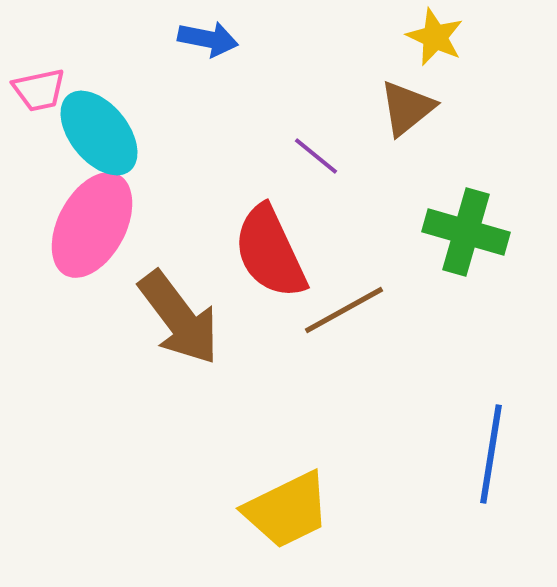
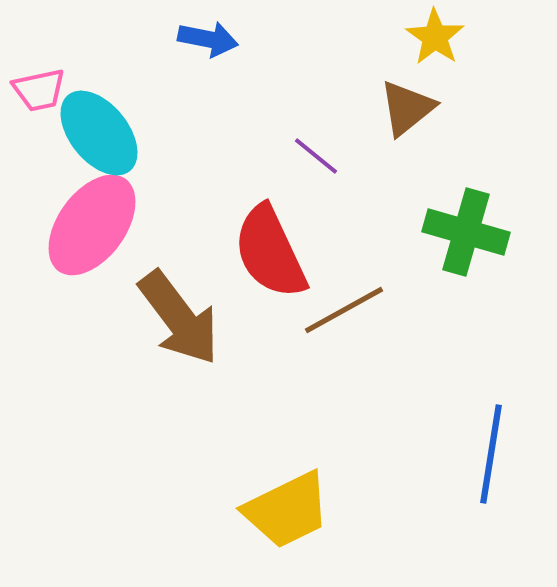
yellow star: rotated 10 degrees clockwise
pink ellipse: rotated 8 degrees clockwise
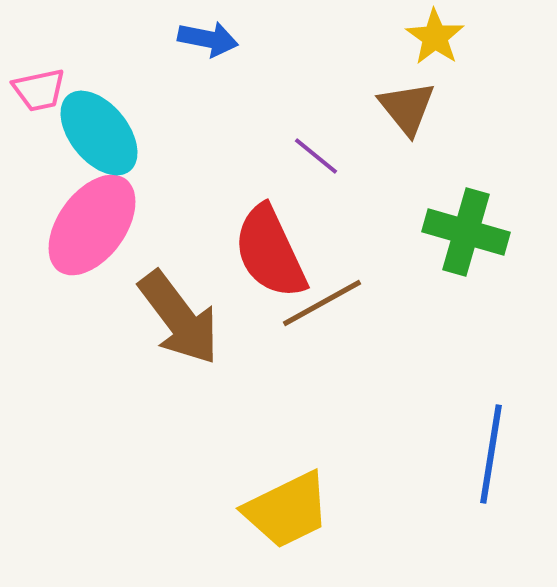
brown triangle: rotated 30 degrees counterclockwise
brown line: moved 22 px left, 7 px up
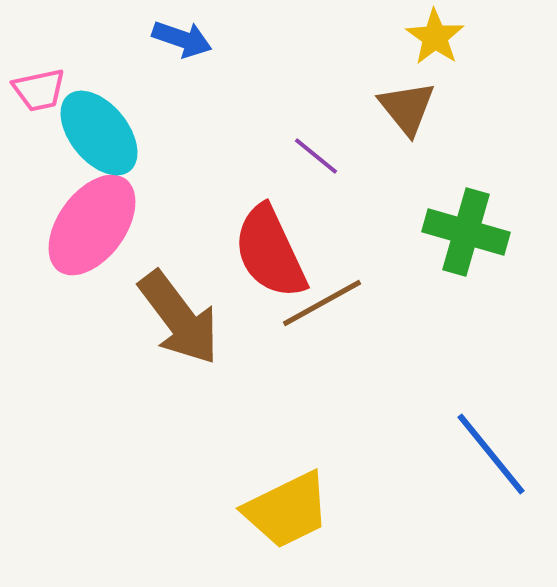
blue arrow: moved 26 px left; rotated 8 degrees clockwise
blue line: rotated 48 degrees counterclockwise
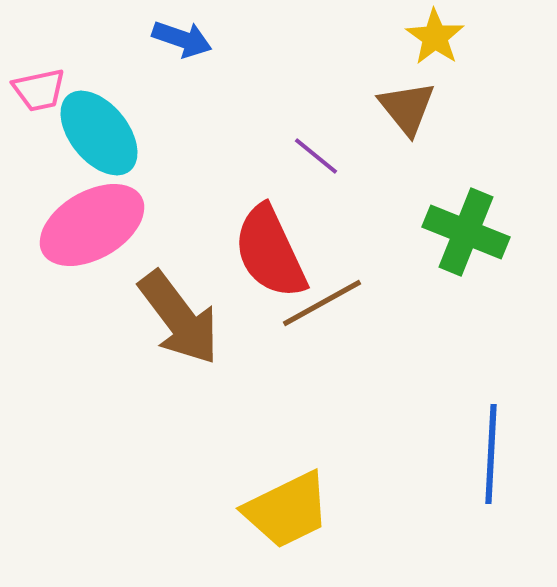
pink ellipse: rotated 24 degrees clockwise
green cross: rotated 6 degrees clockwise
blue line: rotated 42 degrees clockwise
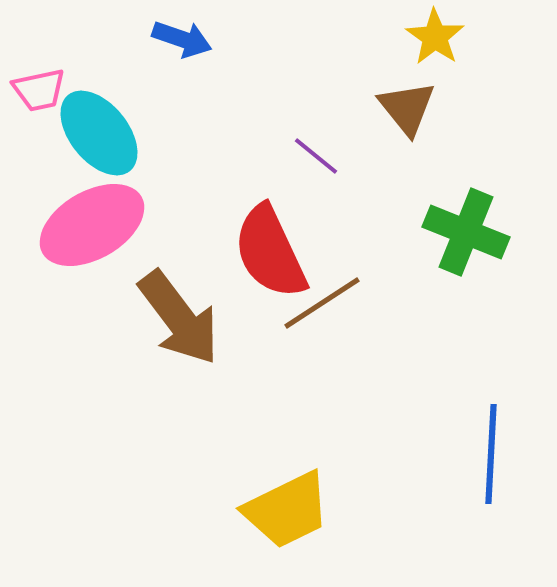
brown line: rotated 4 degrees counterclockwise
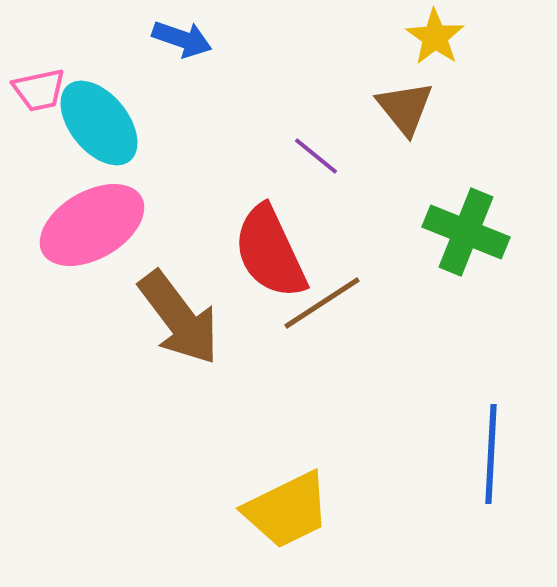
brown triangle: moved 2 px left
cyan ellipse: moved 10 px up
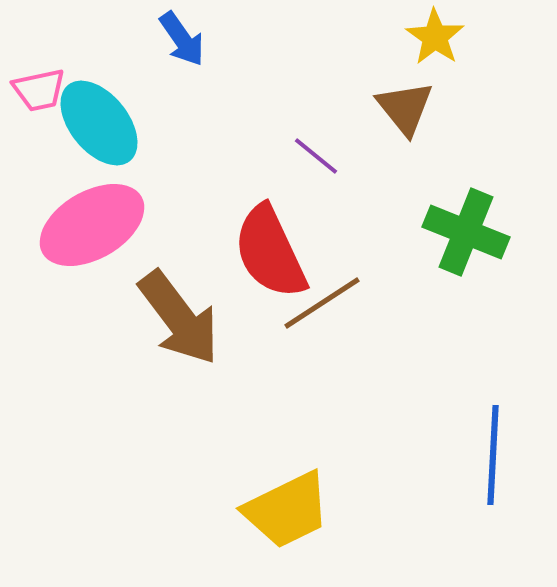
blue arrow: rotated 36 degrees clockwise
blue line: moved 2 px right, 1 px down
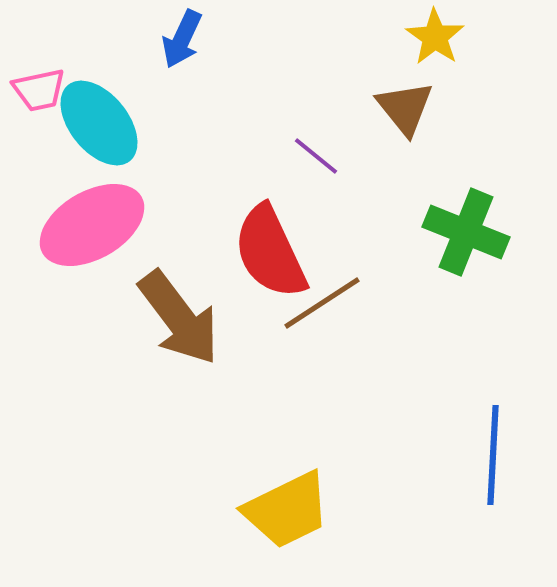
blue arrow: rotated 60 degrees clockwise
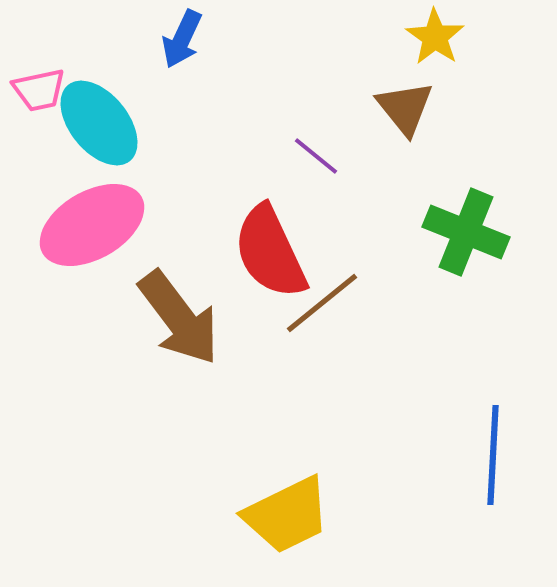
brown line: rotated 6 degrees counterclockwise
yellow trapezoid: moved 5 px down
